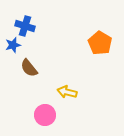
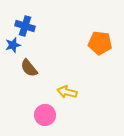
orange pentagon: rotated 25 degrees counterclockwise
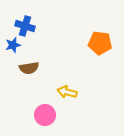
brown semicircle: rotated 60 degrees counterclockwise
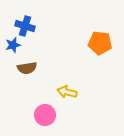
brown semicircle: moved 2 px left
